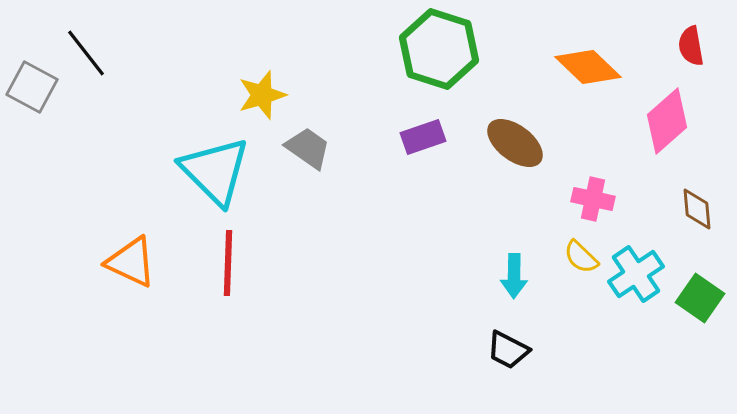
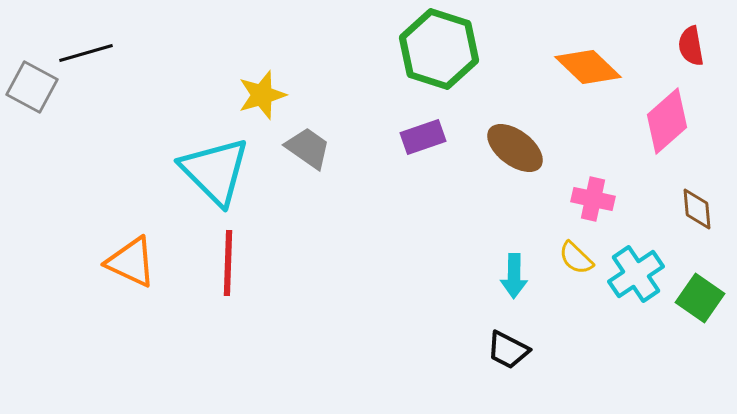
black line: rotated 68 degrees counterclockwise
brown ellipse: moved 5 px down
yellow semicircle: moved 5 px left, 1 px down
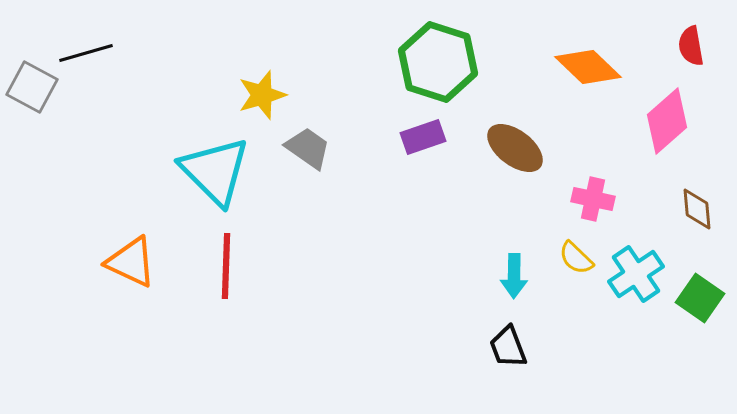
green hexagon: moved 1 px left, 13 px down
red line: moved 2 px left, 3 px down
black trapezoid: moved 3 px up; rotated 42 degrees clockwise
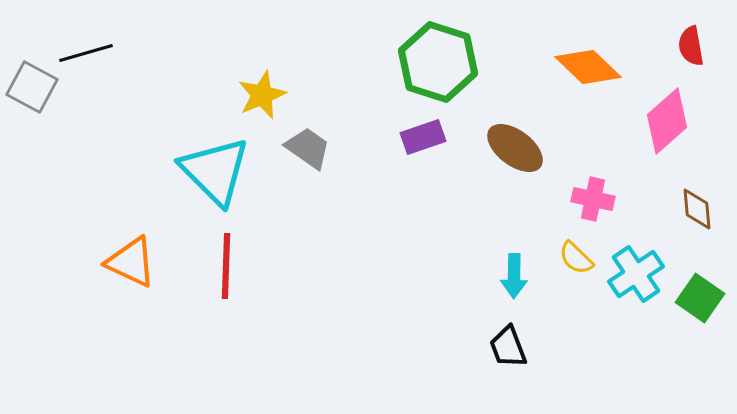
yellow star: rotated 6 degrees counterclockwise
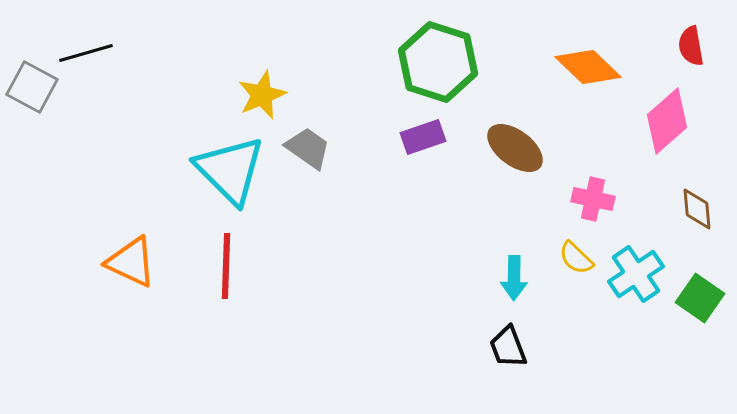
cyan triangle: moved 15 px right, 1 px up
cyan arrow: moved 2 px down
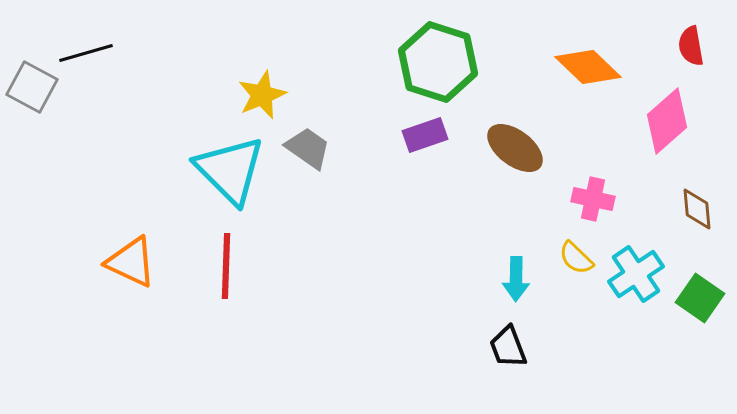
purple rectangle: moved 2 px right, 2 px up
cyan arrow: moved 2 px right, 1 px down
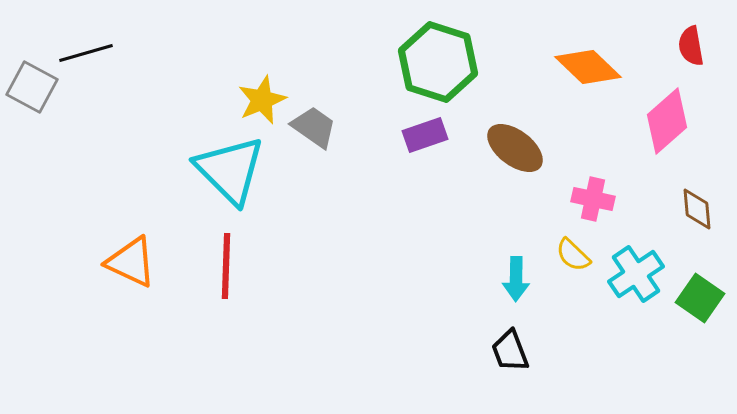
yellow star: moved 5 px down
gray trapezoid: moved 6 px right, 21 px up
yellow semicircle: moved 3 px left, 3 px up
black trapezoid: moved 2 px right, 4 px down
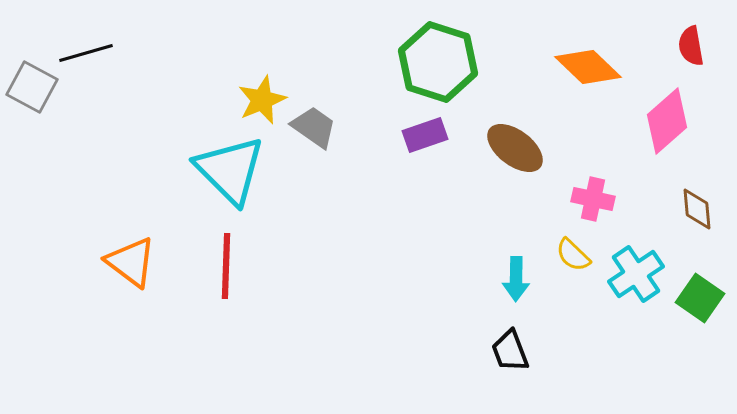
orange triangle: rotated 12 degrees clockwise
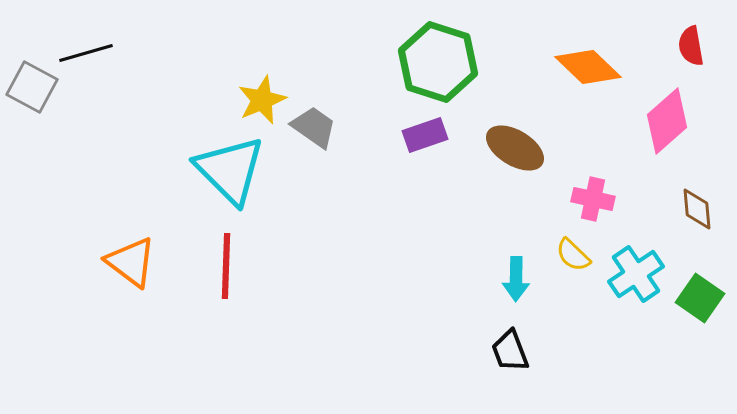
brown ellipse: rotated 6 degrees counterclockwise
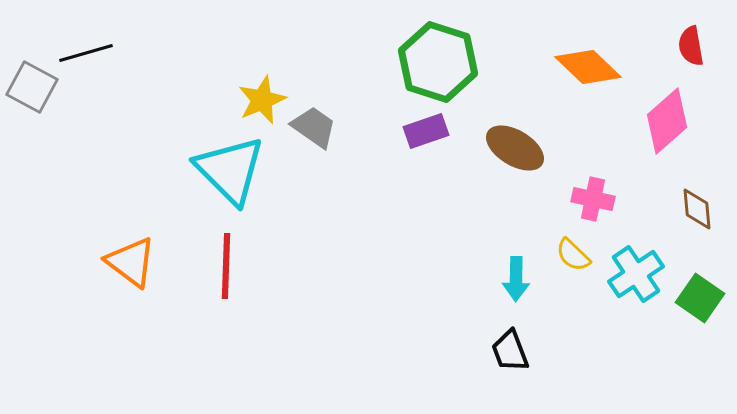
purple rectangle: moved 1 px right, 4 px up
